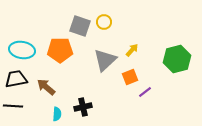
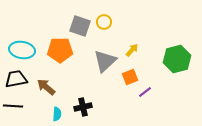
gray triangle: moved 1 px down
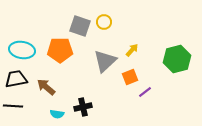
cyan semicircle: rotated 96 degrees clockwise
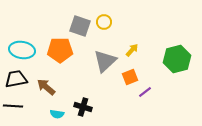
black cross: rotated 30 degrees clockwise
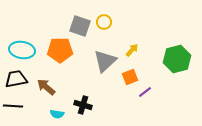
black cross: moved 2 px up
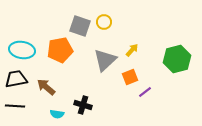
orange pentagon: rotated 10 degrees counterclockwise
gray triangle: moved 1 px up
black line: moved 2 px right
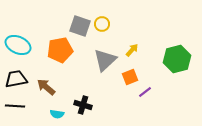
yellow circle: moved 2 px left, 2 px down
cyan ellipse: moved 4 px left, 5 px up; rotated 15 degrees clockwise
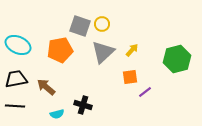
gray triangle: moved 2 px left, 8 px up
orange square: rotated 14 degrees clockwise
cyan semicircle: rotated 24 degrees counterclockwise
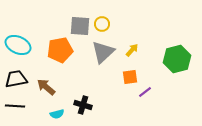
gray square: rotated 15 degrees counterclockwise
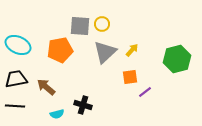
gray triangle: moved 2 px right
